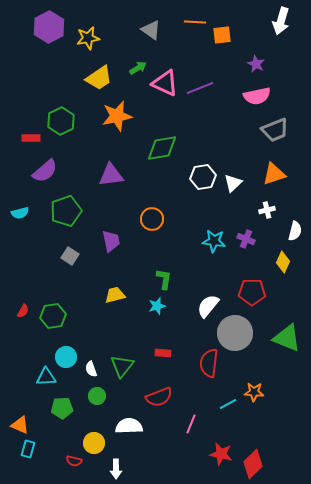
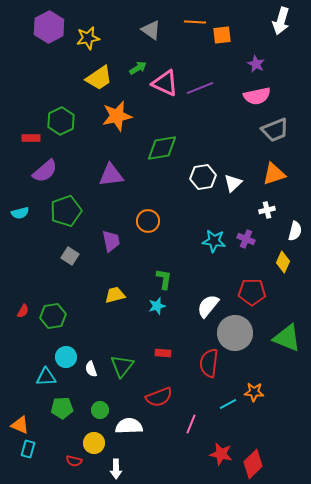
orange circle at (152, 219): moved 4 px left, 2 px down
green circle at (97, 396): moved 3 px right, 14 px down
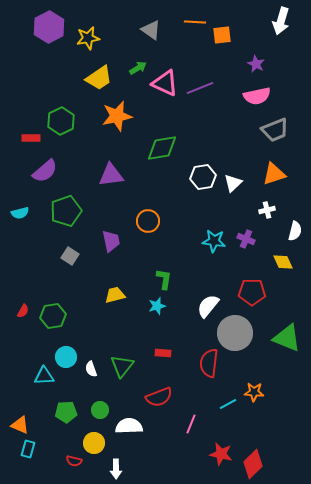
yellow diamond at (283, 262): rotated 50 degrees counterclockwise
cyan triangle at (46, 377): moved 2 px left, 1 px up
green pentagon at (62, 408): moved 4 px right, 4 px down
